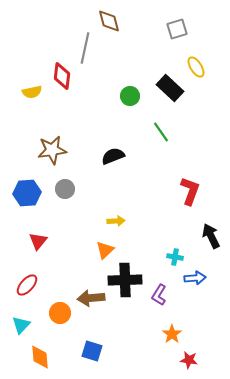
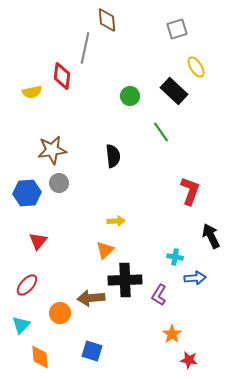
brown diamond: moved 2 px left, 1 px up; rotated 10 degrees clockwise
black rectangle: moved 4 px right, 3 px down
black semicircle: rotated 105 degrees clockwise
gray circle: moved 6 px left, 6 px up
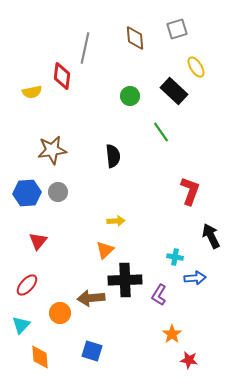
brown diamond: moved 28 px right, 18 px down
gray circle: moved 1 px left, 9 px down
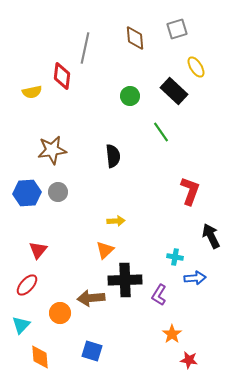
red triangle: moved 9 px down
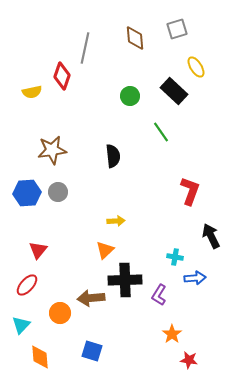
red diamond: rotated 12 degrees clockwise
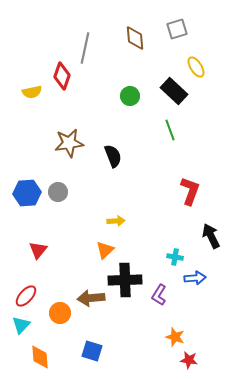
green line: moved 9 px right, 2 px up; rotated 15 degrees clockwise
brown star: moved 17 px right, 7 px up
black semicircle: rotated 15 degrees counterclockwise
red ellipse: moved 1 px left, 11 px down
orange star: moved 3 px right, 3 px down; rotated 18 degrees counterclockwise
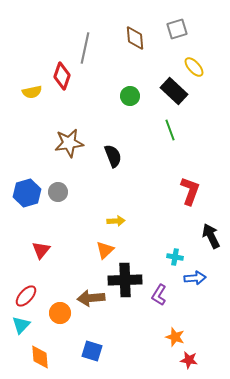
yellow ellipse: moved 2 px left; rotated 10 degrees counterclockwise
blue hexagon: rotated 12 degrees counterclockwise
red triangle: moved 3 px right
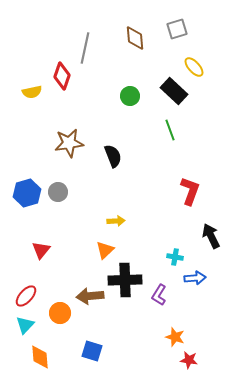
brown arrow: moved 1 px left, 2 px up
cyan triangle: moved 4 px right
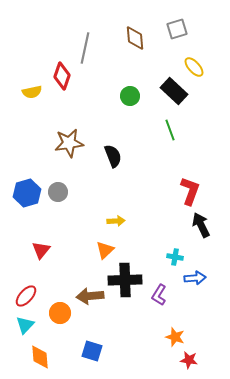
black arrow: moved 10 px left, 11 px up
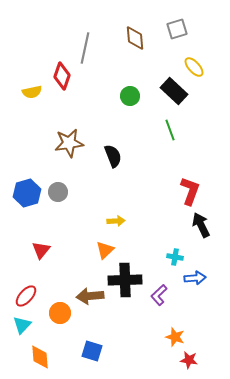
purple L-shape: rotated 15 degrees clockwise
cyan triangle: moved 3 px left
